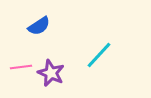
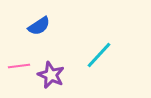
pink line: moved 2 px left, 1 px up
purple star: moved 2 px down
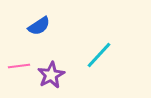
purple star: rotated 20 degrees clockwise
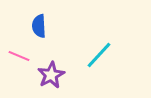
blue semicircle: rotated 120 degrees clockwise
pink line: moved 10 px up; rotated 30 degrees clockwise
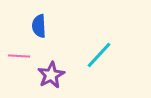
pink line: rotated 20 degrees counterclockwise
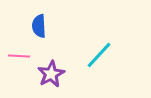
purple star: moved 1 px up
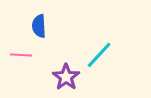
pink line: moved 2 px right, 1 px up
purple star: moved 15 px right, 3 px down; rotated 8 degrees counterclockwise
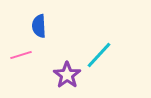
pink line: rotated 20 degrees counterclockwise
purple star: moved 1 px right, 2 px up
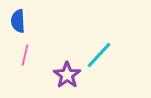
blue semicircle: moved 21 px left, 5 px up
pink line: moved 4 px right; rotated 60 degrees counterclockwise
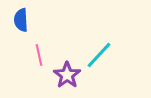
blue semicircle: moved 3 px right, 1 px up
pink line: moved 14 px right; rotated 25 degrees counterclockwise
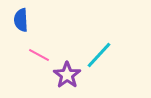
pink line: rotated 50 degrees counterclockwise
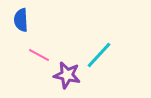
purple star: rotated 24 degrees counterclockwise
